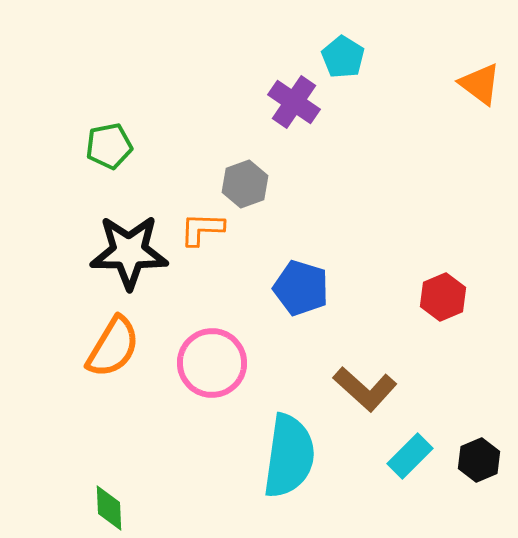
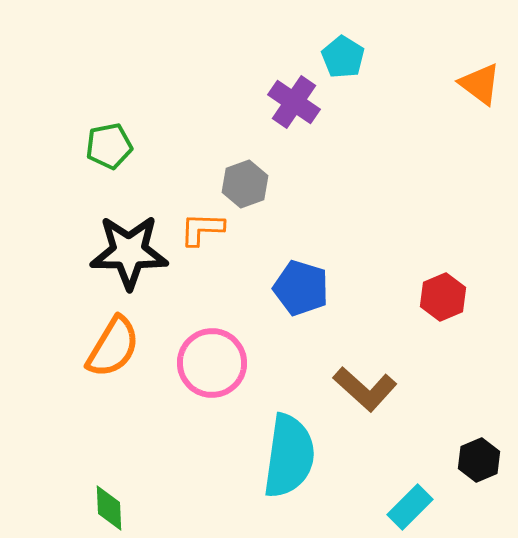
cyan rectangle: moved 51 px down
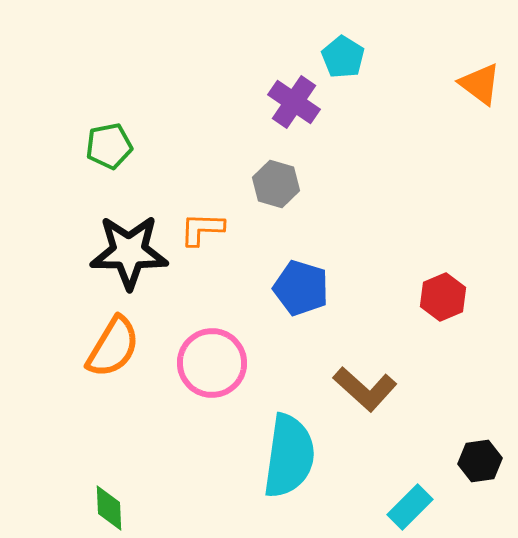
gray hexagon: moved 31 px right; rotated 24 degrees counterclockwise
black hexagon: moved 1 px right, 1 px down; rotated 15 degrees clockwise
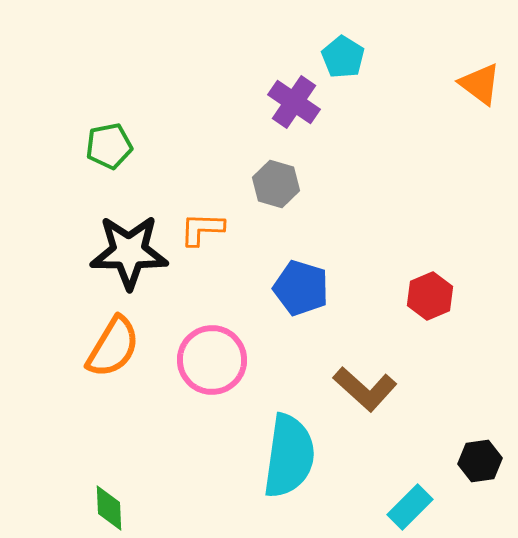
red hexagon: moved 13 px left, 1 px up
pink circle: moved 3 px up
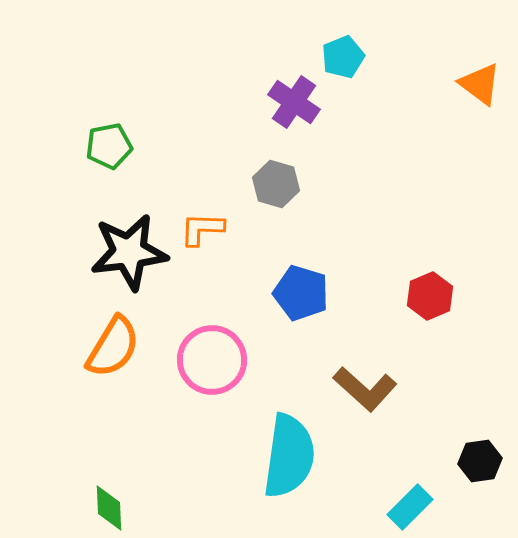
cyan pentagon: rotated 18 degrees clockwise
black star: rotated 8 degrees counterclockwise
blue pentagon: moved 5 px down
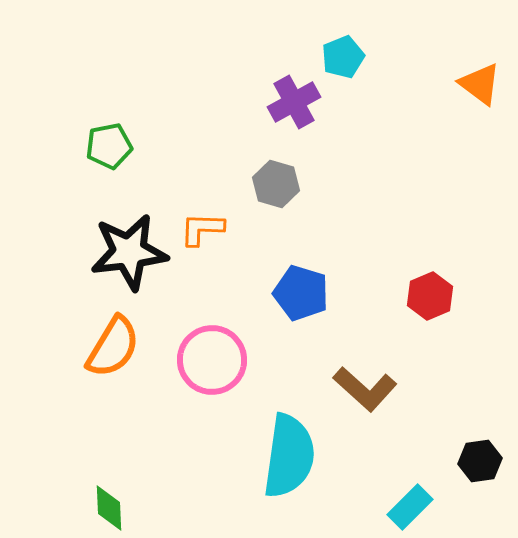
purple cross: rotated 27 degrees clockwise
